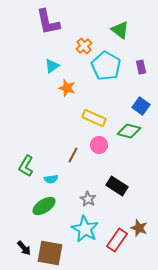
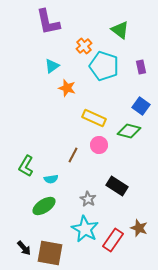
cyan pentagon: moved 2 px left; rotated 12 degrees counterclockwise
red rectangle: moved 4 px left
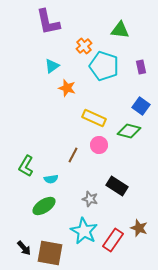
green triangle: rotated 30 degrees counterclockwise
gray star: moved 2 px right; rotated 14 degrees counterclockwise
cyan star: moved 1 px left, 2 px down
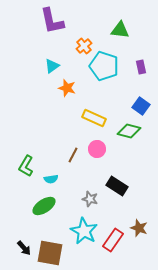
purple L-shape: moved 4 px right, 1 px up
pink circle: moved 2 px left, 4 px down
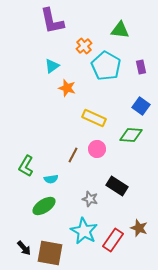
cyan pentagon: moved 2 px right; rotated 12 degrees clockwise
green diamond: moved 2 px right, 4 px down; rotated 10 degrees counterclockwise
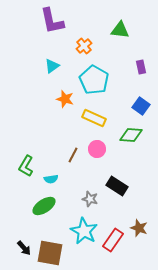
cyan pentagon: moved 12 px left, 14 px down
orange star: moved 2 px left, 11 px down
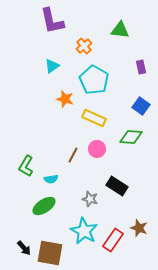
green diamond: moved 2 px down
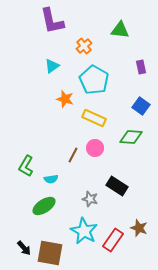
pink circle: moved 2 px left, 1 px up
